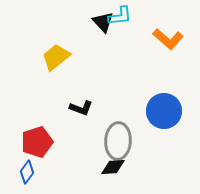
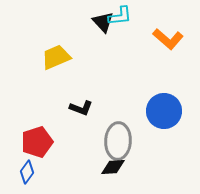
yellow trapezoid: rotated 16 degrees clockwise
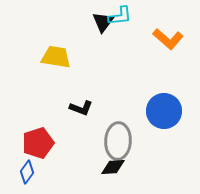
black triangle: rotated 20 degrees clockwise
yellow trapezoid: rotated 32 degrees clockwise
red pentagon: moved 1 px right, 1 px down
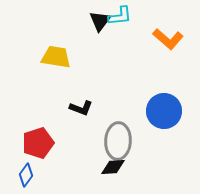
black triangle: moved 3 px left, 1 px up
blue diamond: moved 1 px left, 3 px down
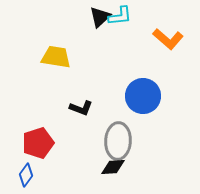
black triangle: moved 4 px up; rotated 10 degrees clockwise
blue circle: moved 21 px left, 15 px up
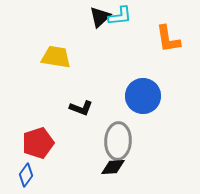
orange L-shape: rotated 40 degrees clockwise
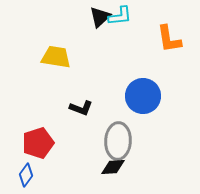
orange L-shape: moved 1 px right
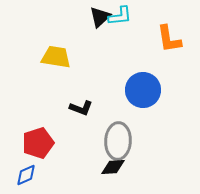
blue circle: moved 6 px up
blue diamond: rotated 30 degrees clockwise
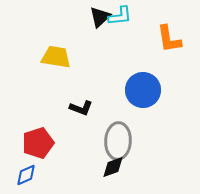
black diamond: rotated 15 degrees counterclockwise
